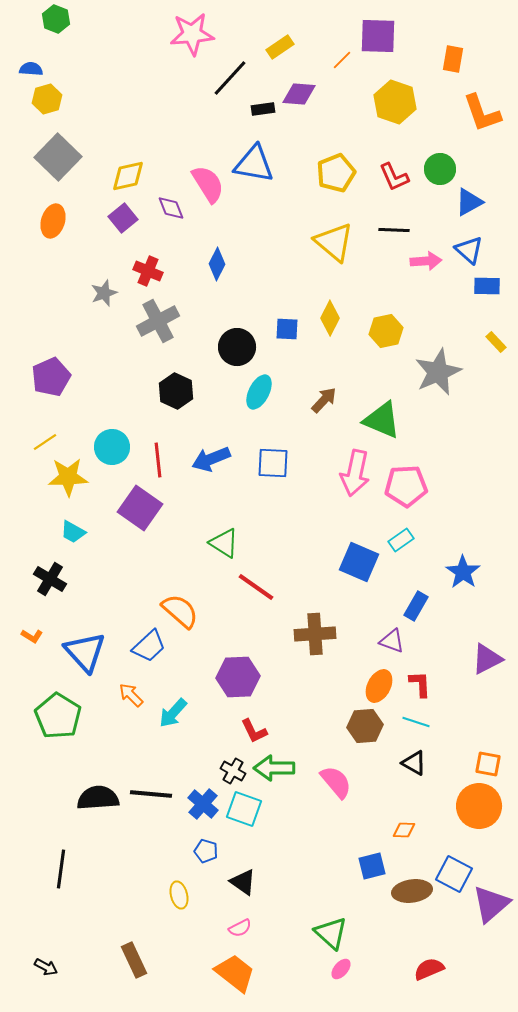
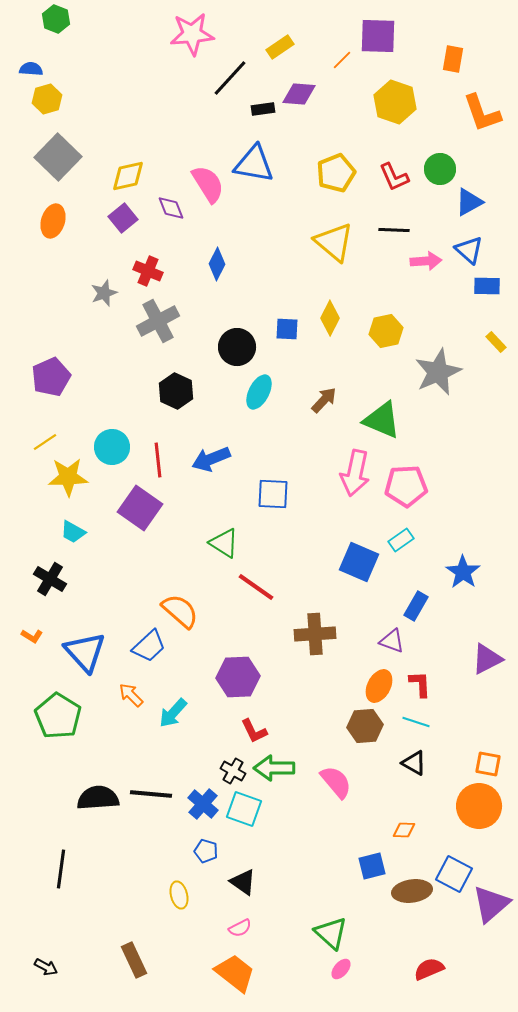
blue square at (273, 463): moved 31 px down
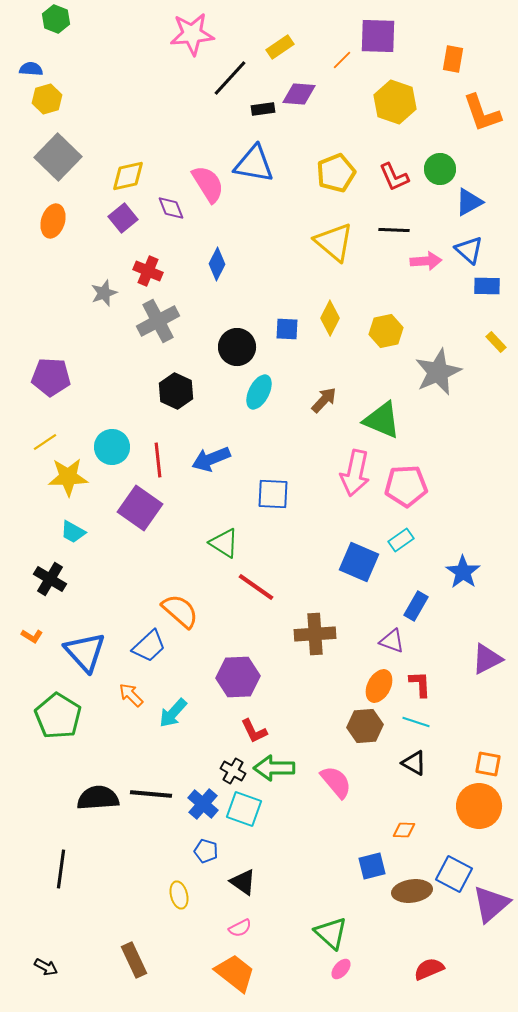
purple pentagon at (51, 377): rotated 27 degrees clockwise
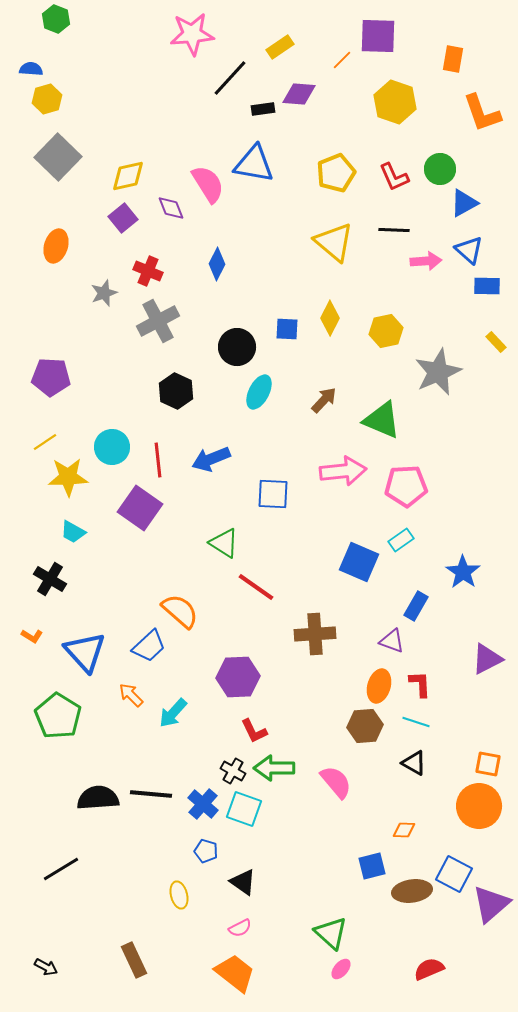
blue triangle at (469, 202): moved 5 px left, 1 px down
orange ellipse at (53, 221): moved 3 px right, 25 px down
pink arrow at (355, 473): moved 12 px left, 2 px up; rotated 108 degrees counterclockwise
orange ellipse at (379, 686): rotated 12 degrees counterclockwise
black line at (61, 869): rotated 51 degrees clockwise
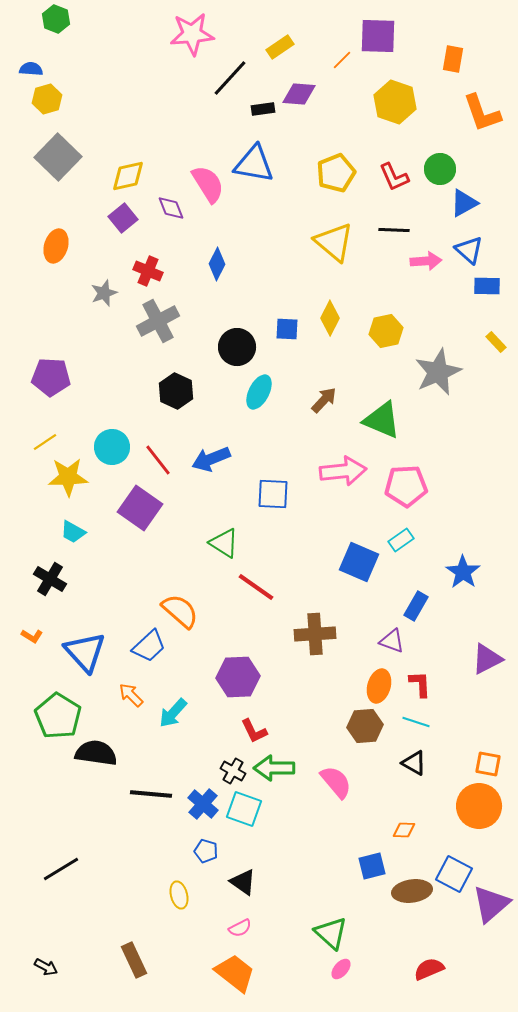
red line at (158, 460): rotated 32 degrees counterclockwise
black semicircle at (98, 798): moved 2 px left, 45 px up; rotated 12 degrees clockwise
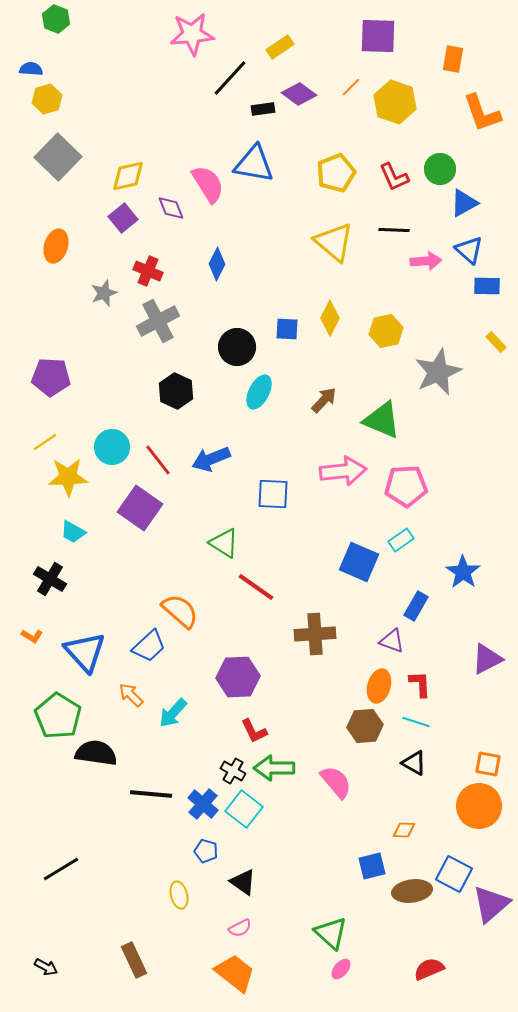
orange line at (342, 60): moved 9 px right, 27 px down
purple diamond at (299, 94): rotated 32 degrees clockwise
cyan square at (244, 809): rotated 18 degrees clockwise
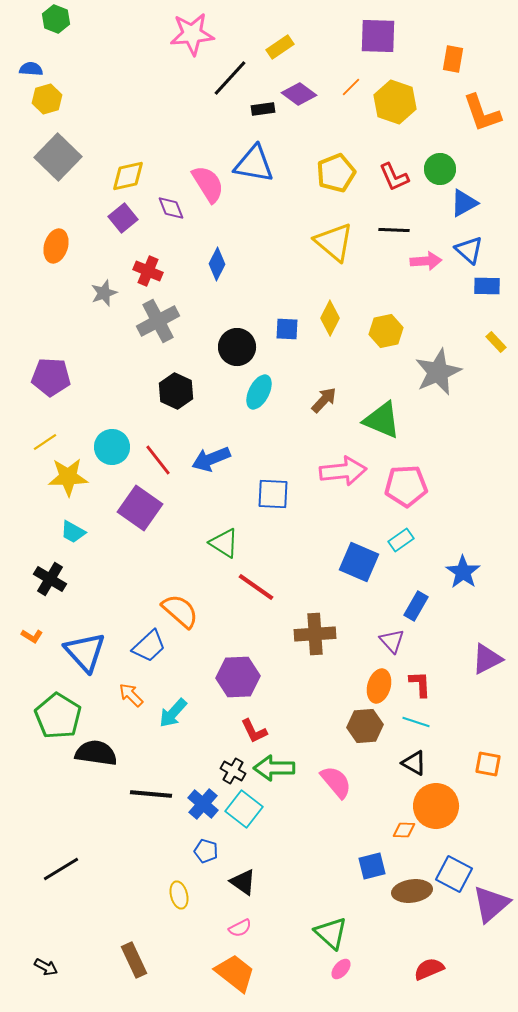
purple triangle at (392, 641): rotated 28 degrees clockwise
orange circle at (479, 806): moved 43 px left
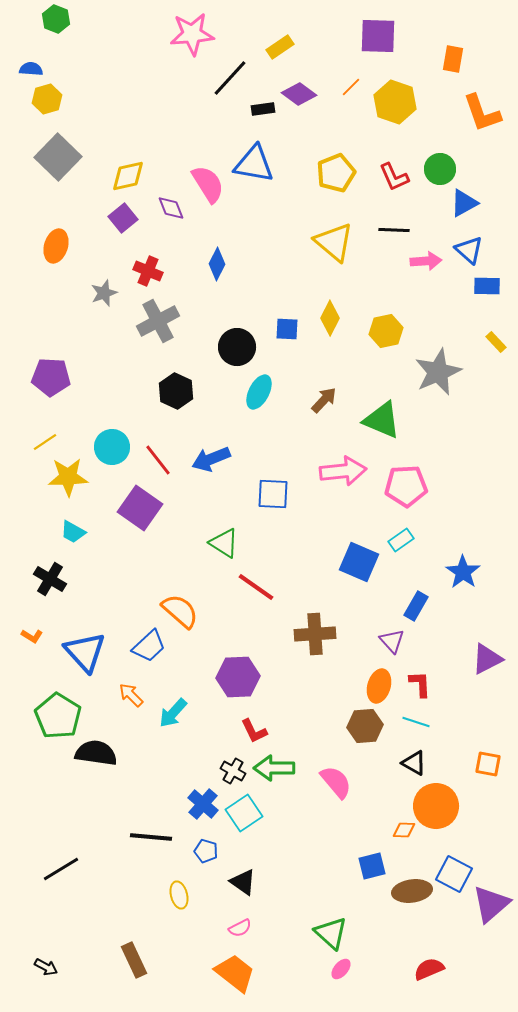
black line at (151, 794): moved 43 px down
cyan square at (244, 809): moved 4 px down; rotated 18 degrees clockwise
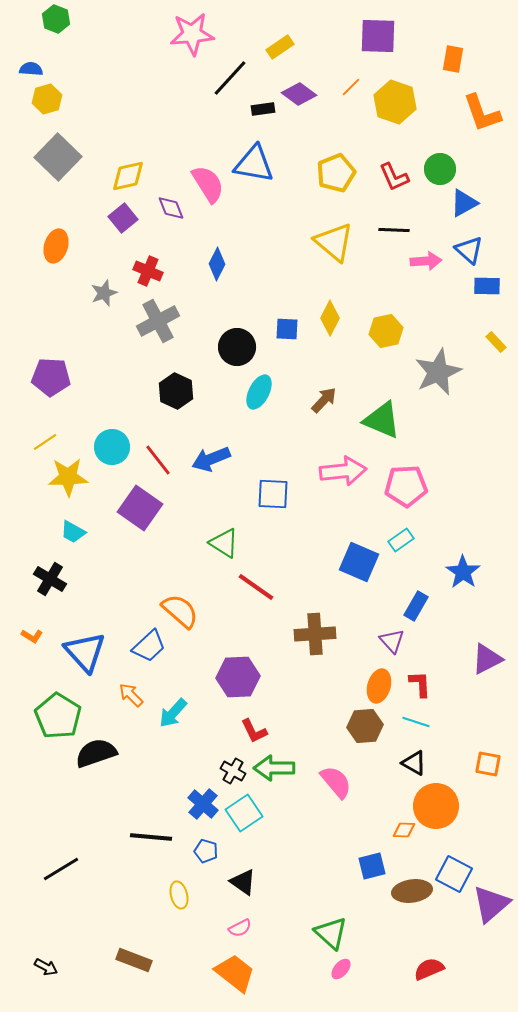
black semicircle at (96, 753): rotated 27 degrees counterclockwise
brown rectangle at (134, 960): rotated 44 degrees counterclockwise
